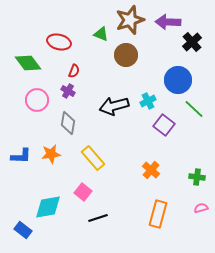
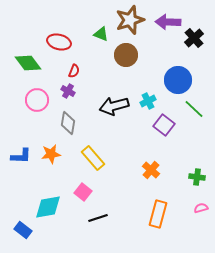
black cross: moved 2 px right, 4 px up
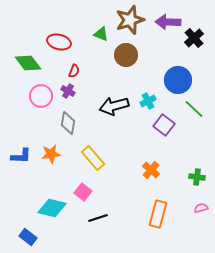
pink circle: moved 4 px right, 4 px up
cyan diamond: moved 4 px right, 1 px down; rotated 24 degrees clockwise
blue rectangle: moved 5 px right, 7 px down
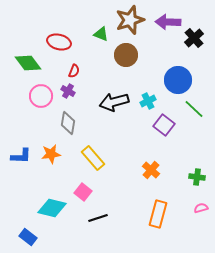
black arrow: moved 4 px up
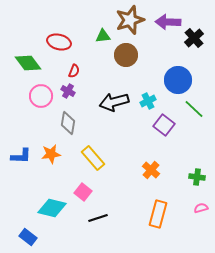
green triangle: moved 2 px right, 2 px down; rotated 28 degrees counterclockwise
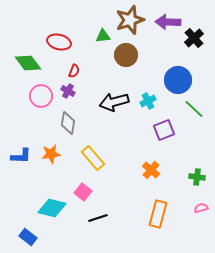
purple square: moved 5 px down; rotated 30 degrees clockwise
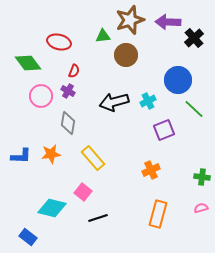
orange cross: rotated 24 degrees clockwise
green cross: moved 5 px right
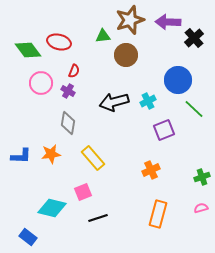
green diamond: moved 13 px up
pink circle: moved 13 px up
green cross: rotated 28 degrees counterclockwise
pink square: rotated 30 degrees clockwise
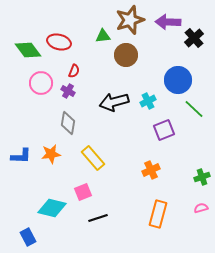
blue rectangle: rotated 24 degrees clockwise
